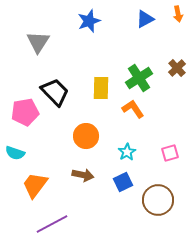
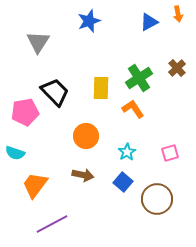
blue triangle: moved 4 px right, 3 px down
blue square: rotated 24 degrees counterclockwise
brown circle: moved 1 px left, 1 px up
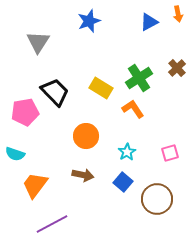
yellow rectangle: rotated 60 degrees counterclockwise
cyan semicircle: moved 1 px down
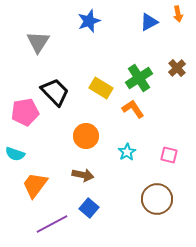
pink square: moved 1 px left, 2 px down; rotated 30 degrees clockwise
blue square: moved 34 px left, 26 px down
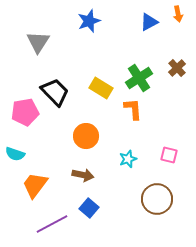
orange L-shape: rotated 30 degrees clockwise
cyan star: moved 1 px right, 7 px down; rotated 12 degrees clockwise
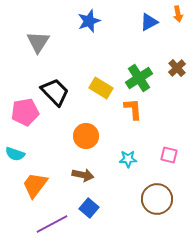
cyan star: rotated 18 degrees clockwise
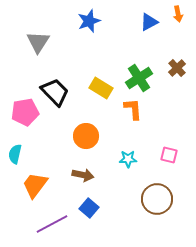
cyan semicircle: rotated 84 degrees clockwise
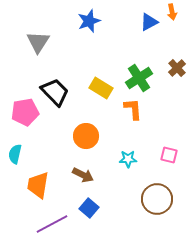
orange arrow: moved 6 px left, 2 px up
brown arrow: rotated 15 degrees clockwise
orange trapezoid: moved 3 px right; rotated 28 degrees counterclockwise
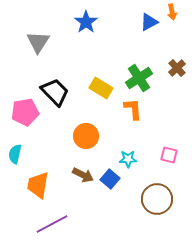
blue star: moved 3 px left, 1 px down; rotated 15 degrees counterclockwise
blue square: moved 21 px right, 29 px up
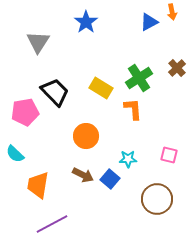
cyan semicircle: rotated 60 degrees counterclockwise
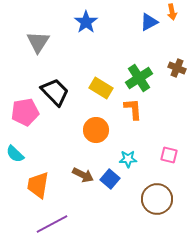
brown cross: rotated 24 degrees counterclockwise
orange circle: moved 10 px right, 6 px up
